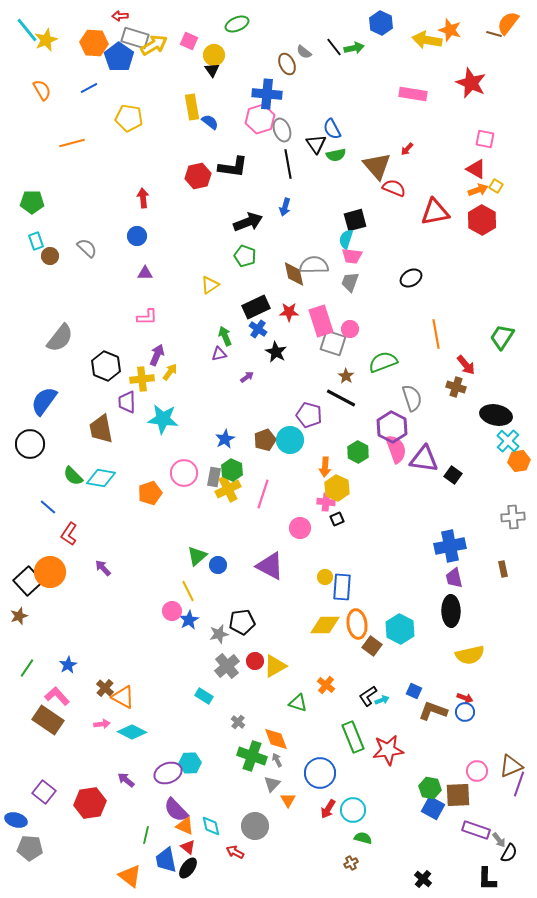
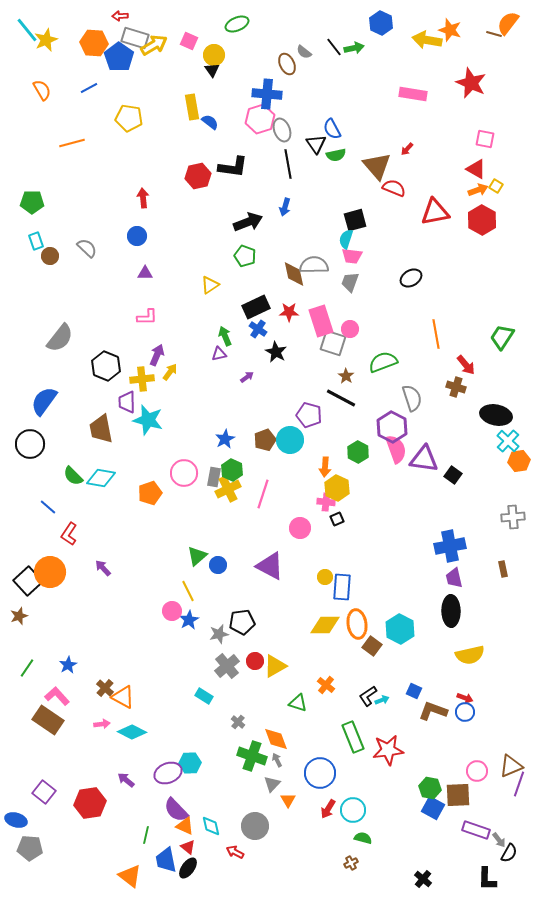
cyan star at (163, 419): moved 15 px left, 1 px down; rotated 8 degrees clockwise
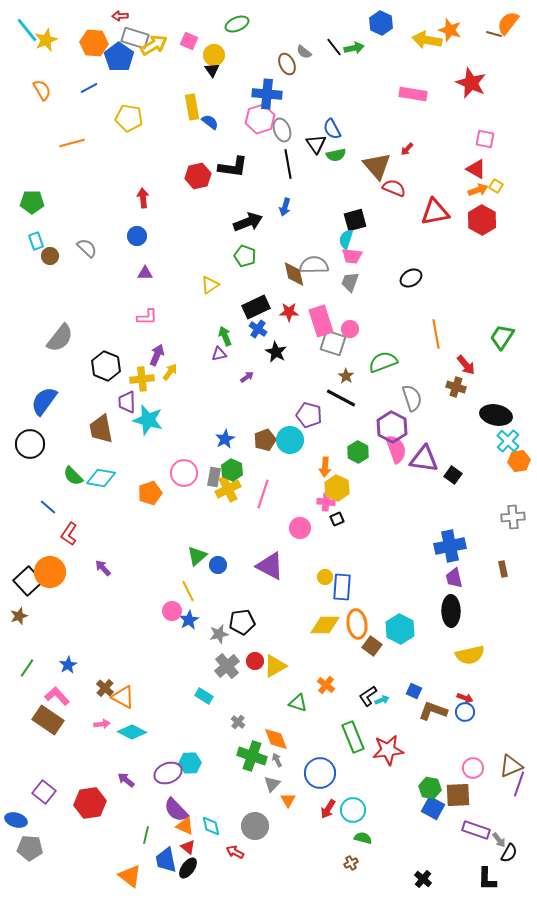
pink circle at (477, 771): moved 4 px left, 3 px up
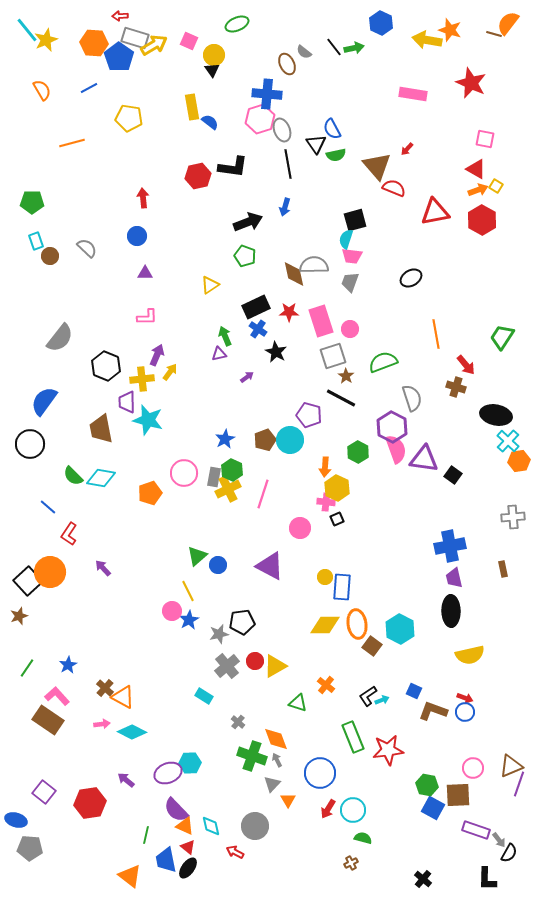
gray square at (333, 343): moved 13 px down; rotated 36 degrees counterclockwise
green hexagon at (430, 788): moved 3 px left, 3 px up
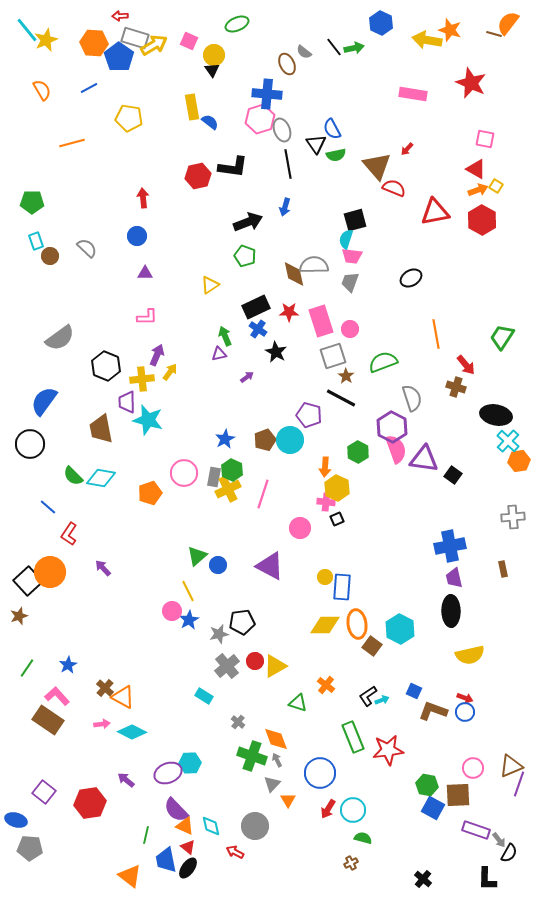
gray semicircle at (60, 338): rotated 16 degrees clockwise
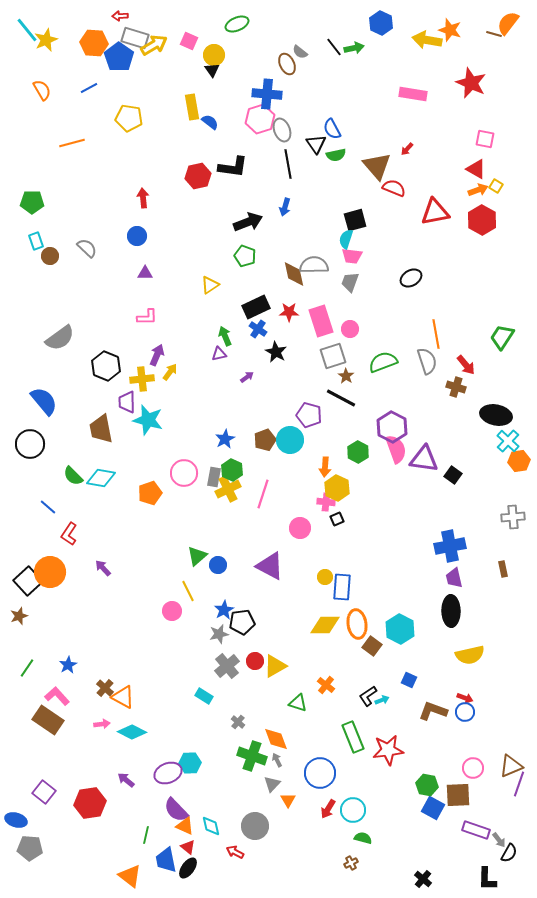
gray semicircle at (304, 52): moved 4 px left
gray semicircle at (412, 398): moved 15 px right, 37 px up
blue semicircle at (44, 401): rotated 104 degrees clockwise
blue star at (189, 620): moved 35 px right, 10 px up
blue square at (414, 691): moved 5 px left, 11 px up
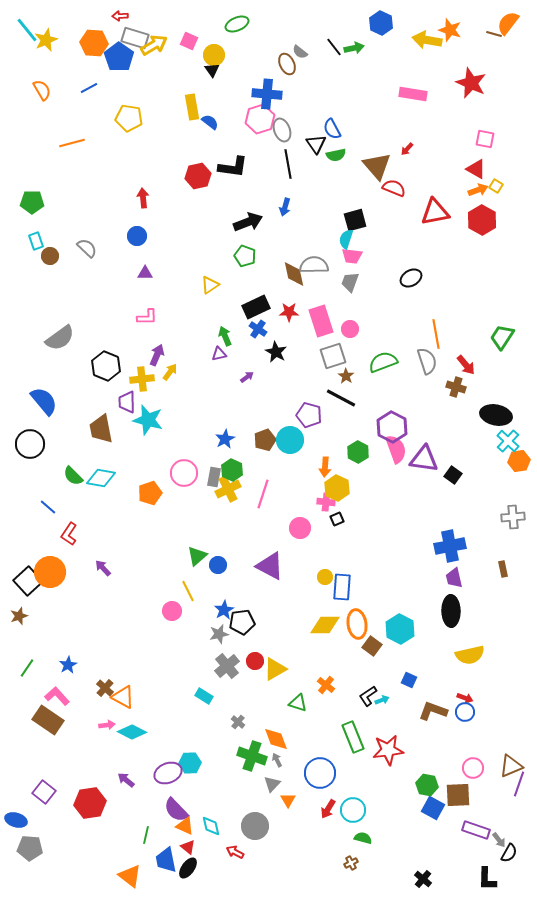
yellow triangle at (275, 666): moved 3 px down
pink arrow at (102, 724): moved 5 px right, 1 px down
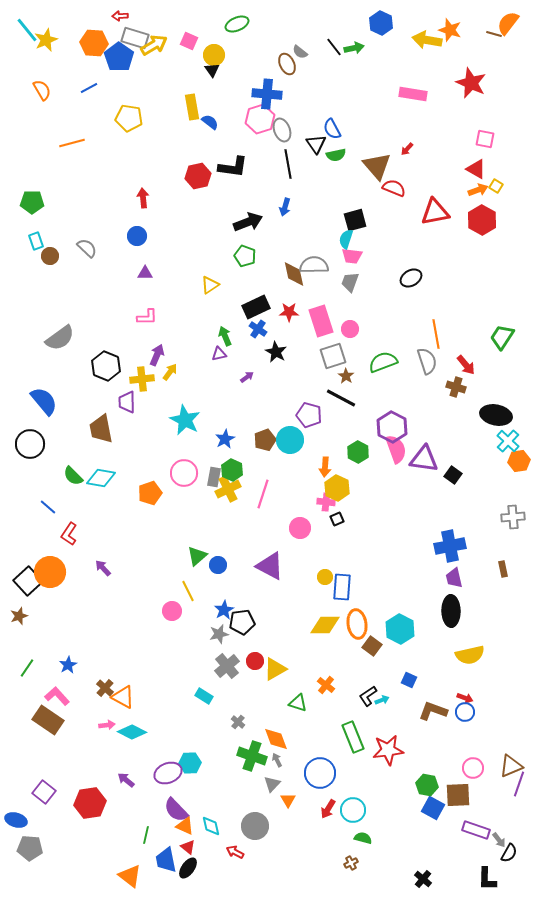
cyan star at (148, 420): moved 37 px right; rotated 12 degrees clockwise
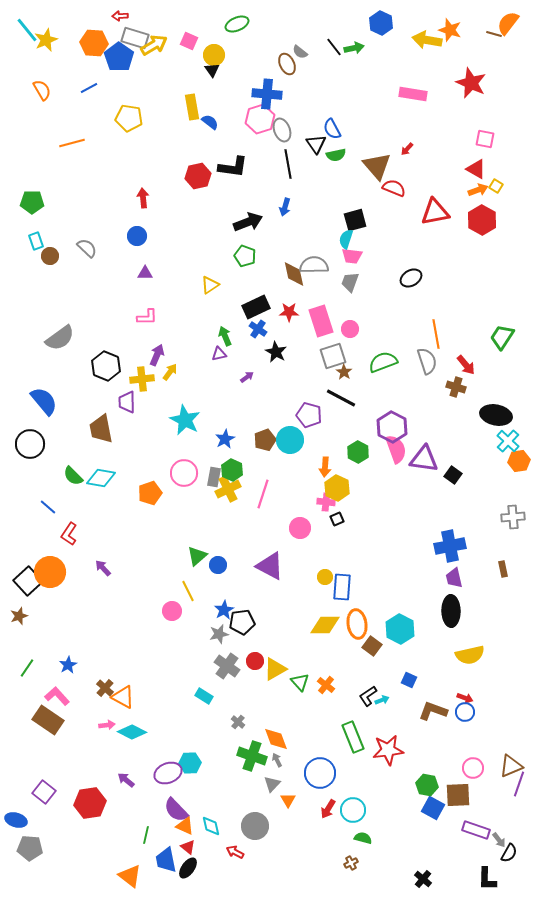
brown star at (346, 376): moved 2 px left, 4 px up
gray cross at (227, 666): rotated 15 degrees counterclockwise
green triangle at (298, 703): moved 2 px right, 21 px up; rotated 30 degrees clockwise
